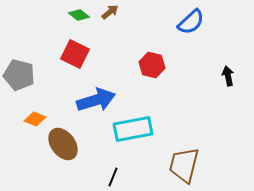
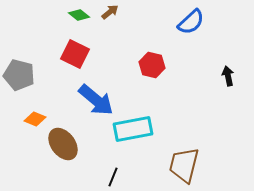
blue arrow: rotated 57 degrees clockwise
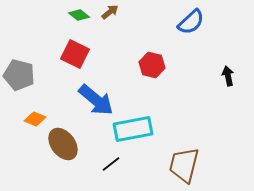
black line: moved 2 px left, 13 px up; rotated 30 degrees clockwise
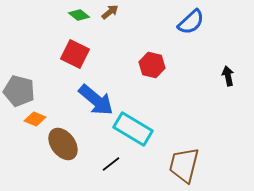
gray pentagon: moved 16 px down
cyan rectangle: rotated 42 degrees clockwise
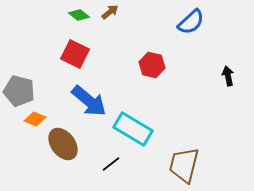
blue arrow: moved 7 px left, 1 px down
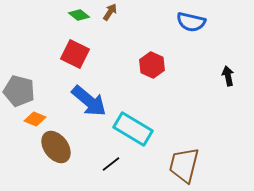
brown arrow: rotated 18 degrees counterclockwise
blue semicircle: rotated 56 degrees clockwise
red hexagon: rotated 10 degrees clockwise
brown ellipse: moved 7 px left, 3 px down
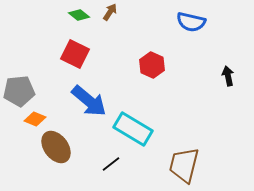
gray pentagon: rotated 20 degrees counterclockwise
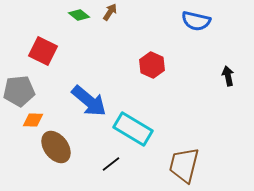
blue semicircle: moved 5 px right, 1 px up
red square: moved 32 px left, 3 px up
orange diamond: moved 2 px left, 1 px down; rotated 20 degrees counterclockwise
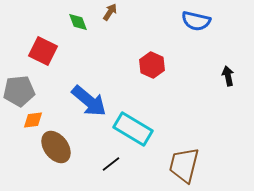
green diamond: moved 1 px left, 7 px down; rotated 30 degrees clockwise
orange diamond: rotated 10 degrees counterclockwise
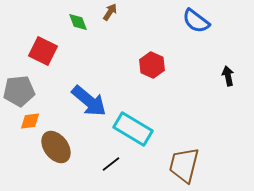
blue semicircle: rotated 24 degrees clockwise
orange diamond: moved 3 px left, 1 px down
